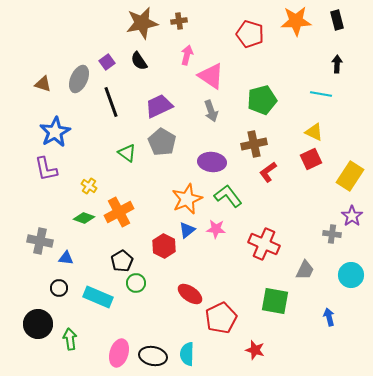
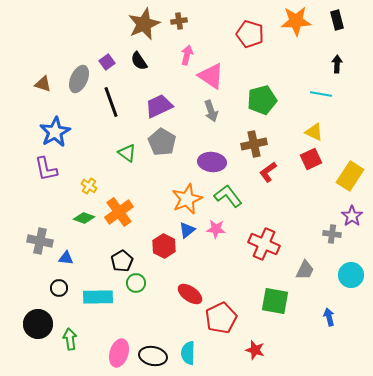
brown star at (142, 23): moved 2 px right, 1 px down; rotated 12 degrees counterclockwise
orange cross at (119, 212): rotated 8 degrees counterclockwise
cyan rectangle at (98, 297): rotated 24 degrees counterclockwise
cyan semicircle at (187, 354): moved 1 px right, 1 px up
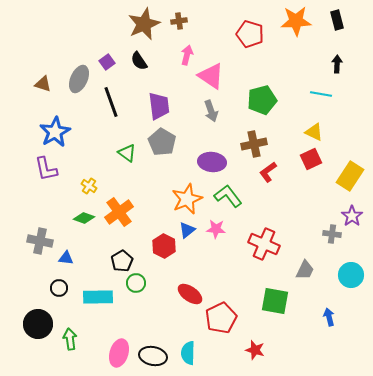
purple trapezoid at (159, 106): rotated 108 degrees clockwise
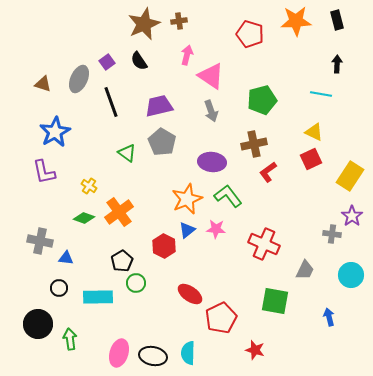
purple trapezoid at (159, 106): rotated 96 degrees counterclockwise
purple L-shape at (46, 169): moved 2 px left, 3 px down
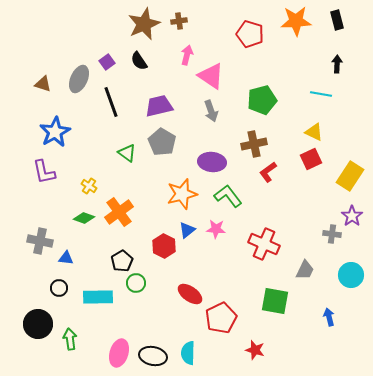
orange star at (187, 199): moved 5 px left, 5 px up; rotated 8 degrees clockwise
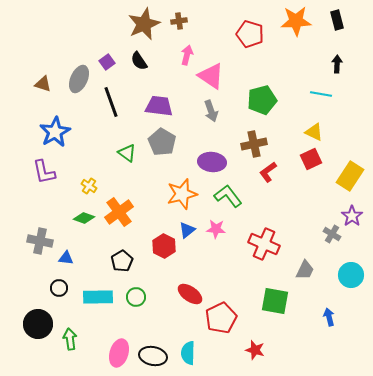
purple trapezoid at (159, 106): rotated 20 degrees clockwise
gray cross at (332, 234): rotated 24 degrees clockwise
green circle at (136, 283): moved 14 px down
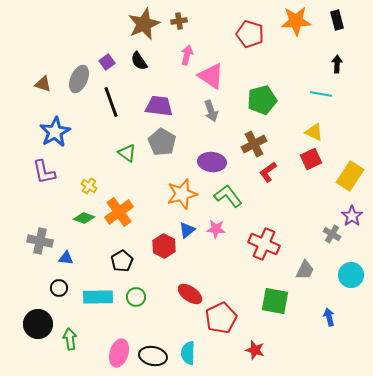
brown cross at (254, 144): rotated 15 degrees counterclockwise
